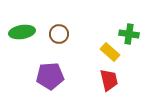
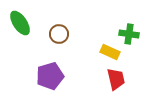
green ellipse: moved 2 px left, 9 px up; rotated 65 degrees clockwise
yellow rectangle: rotated 18 degrees counterclockwise
purple pentagon: rotated 12 degrees counterclockwise
red trapezoid: moved 7 px right, 1 px up
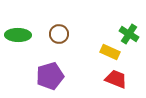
green ellipse: moved 2 px left, 12 px down; rotated 55 degrees counterclockwise
green cross: rotated 24 degrees clockwise
red trapezoid: rotated 55 degrees counterclockwise
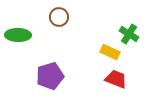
brown circle: moved 17 px up
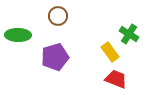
brown circle: moved 1 px left, 1 px up
yellow rectangle: rotated 30 degrees clockwise
purple pentagon: moved 5 px right, 19 px up
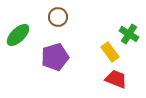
brown circle: moved 1 px down
green ellipse: rotated 45 degrees counterclockwise
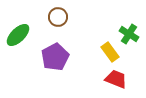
purple pentagon: rotated 12 degrees counterclockwise
